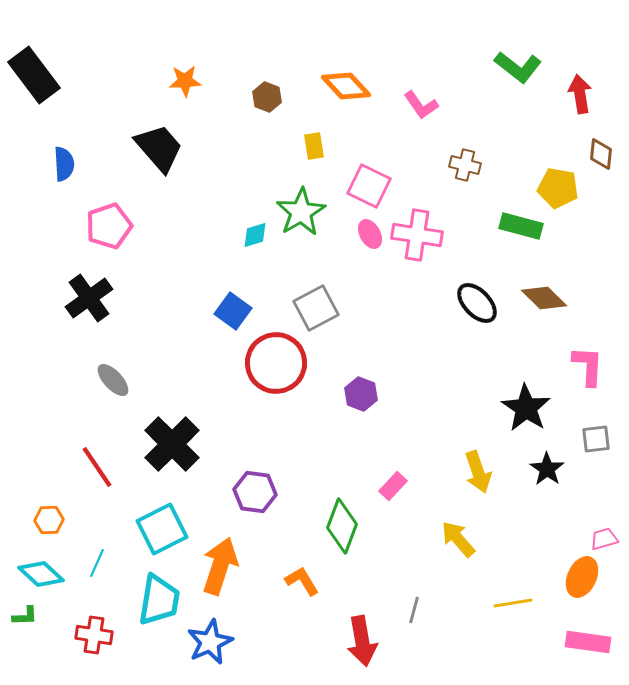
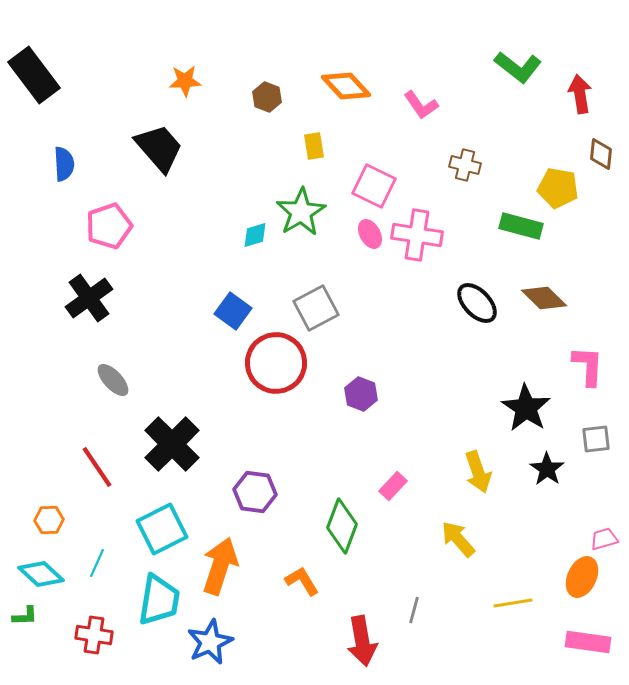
pink square at (369, 186): moved 5 px right
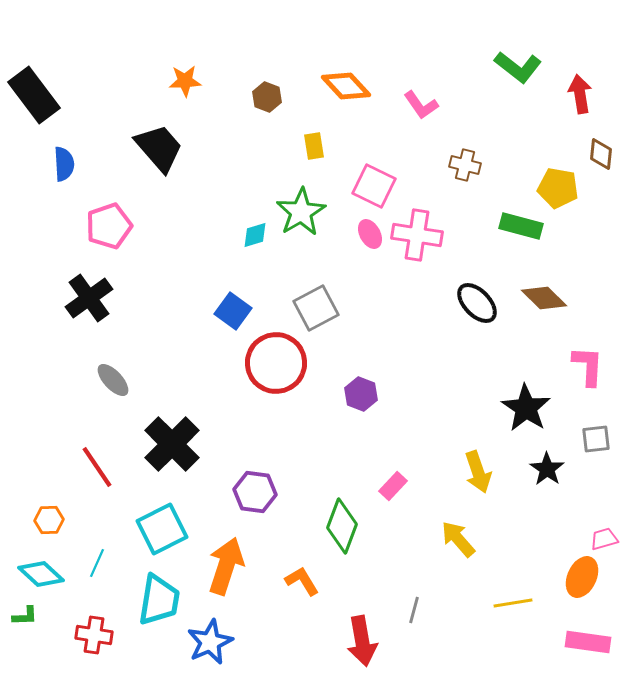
black rectangle at (34, 75): moved 20 px down
orange arrow at (220, 566): moved 6 px right
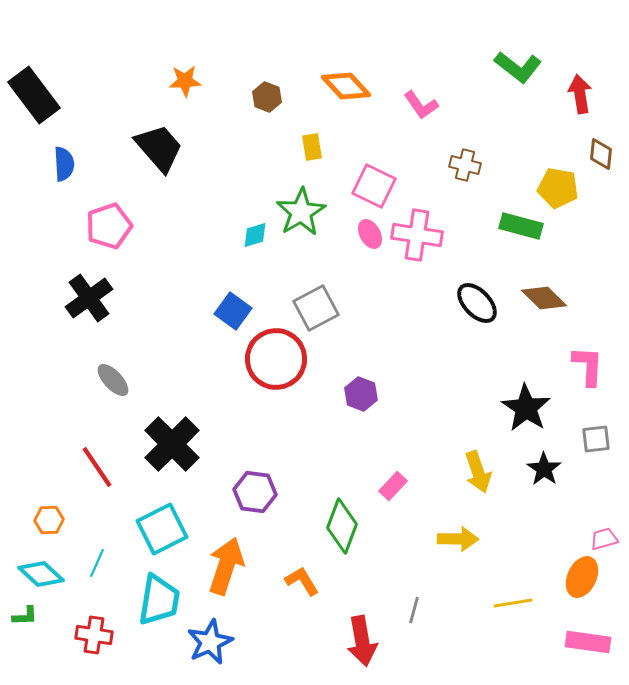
yellow rectangle at (314, 146): moved 2 px left, 1 px down
red circle at (276, 363): moved 4 px up
black star at (547, 469): moved 3 px left
yellow arrow at (458, 539): rotated 132 degrees clockwise
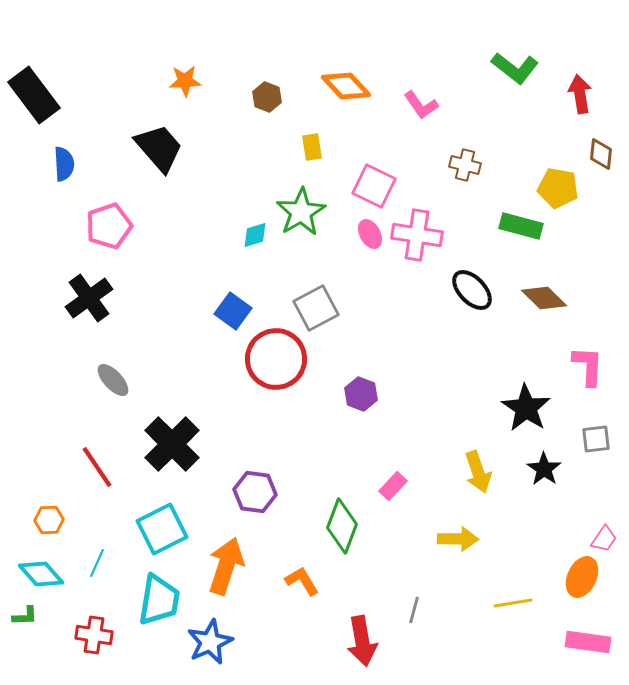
green L-shape at (518, 67): moved 3 px left, 1 px down
black ellipse at (477, 303): moved 5 px left, 13 px up
pink trapezoid at (604, 539): rotated 140 degrees clockwise
cyan diamond at (41, 574): rotated 6 degrees clockwise
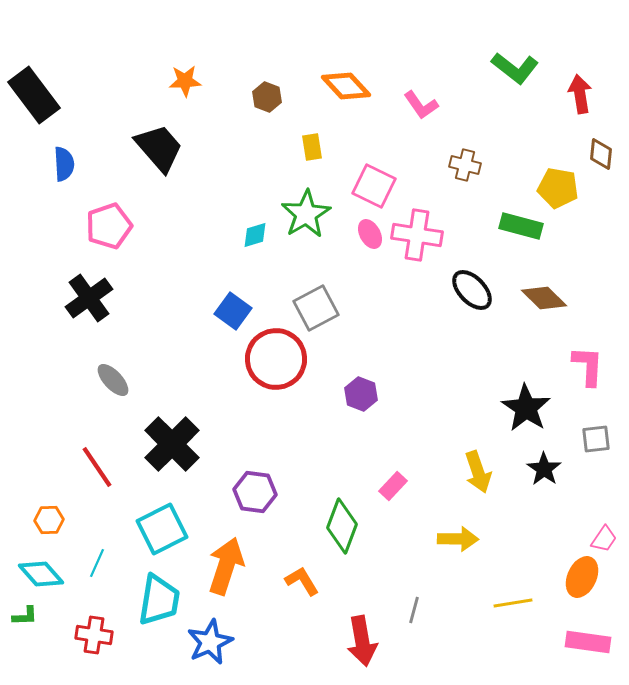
green star at (301, 212): moved 5 px right, 2 px down
